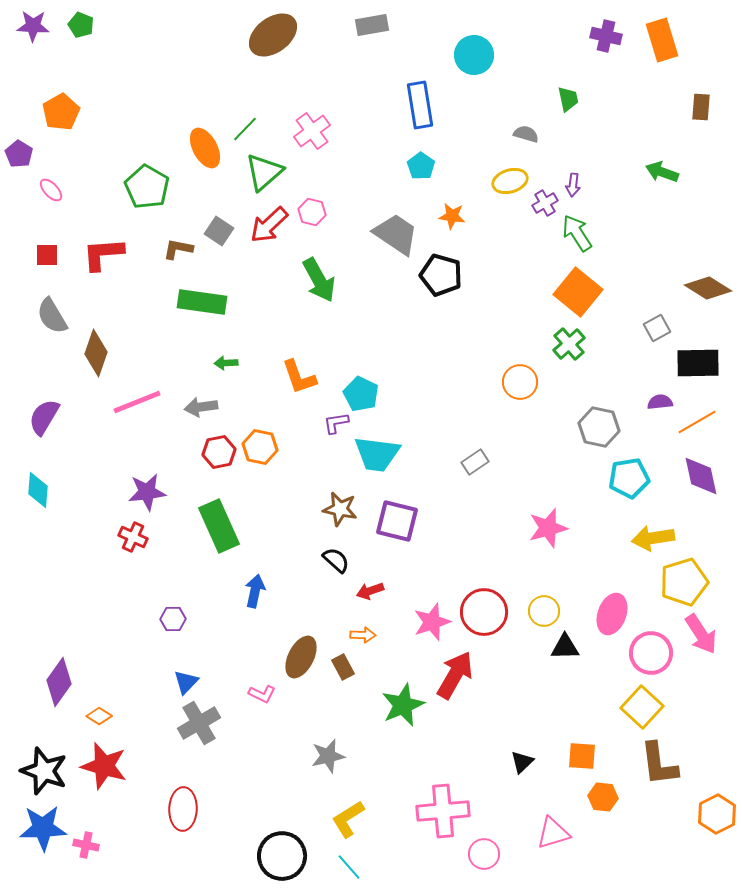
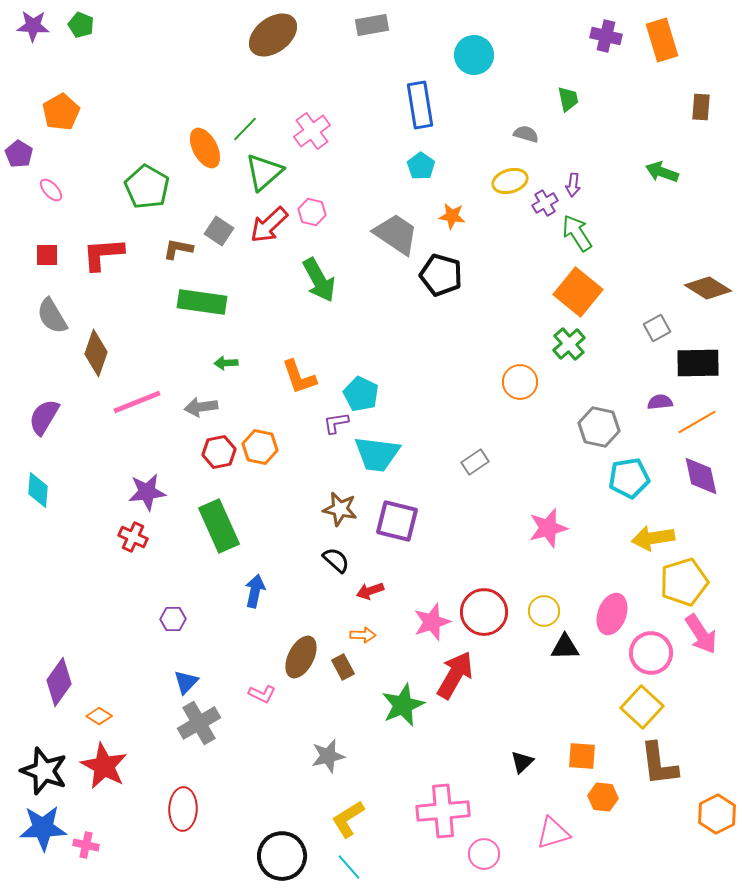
red star at (104, 766): rotated 12 degrees clockwise
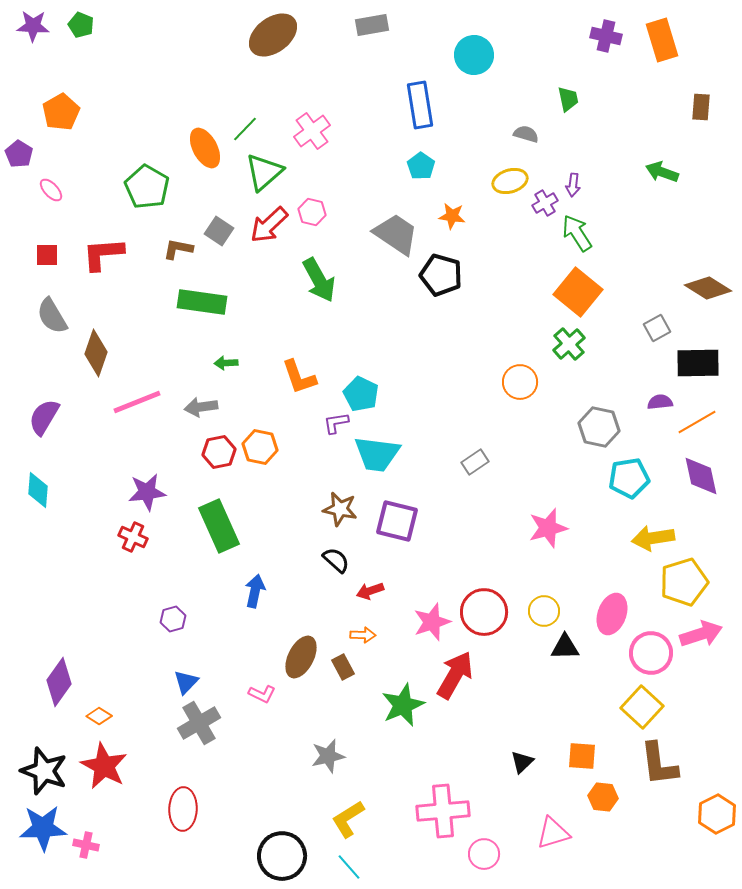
purple hexagon at (173, 619): rotated 15 degrees counterclockwise
pink arrow at (701, 634): rotated 75 degrees counterclockwise
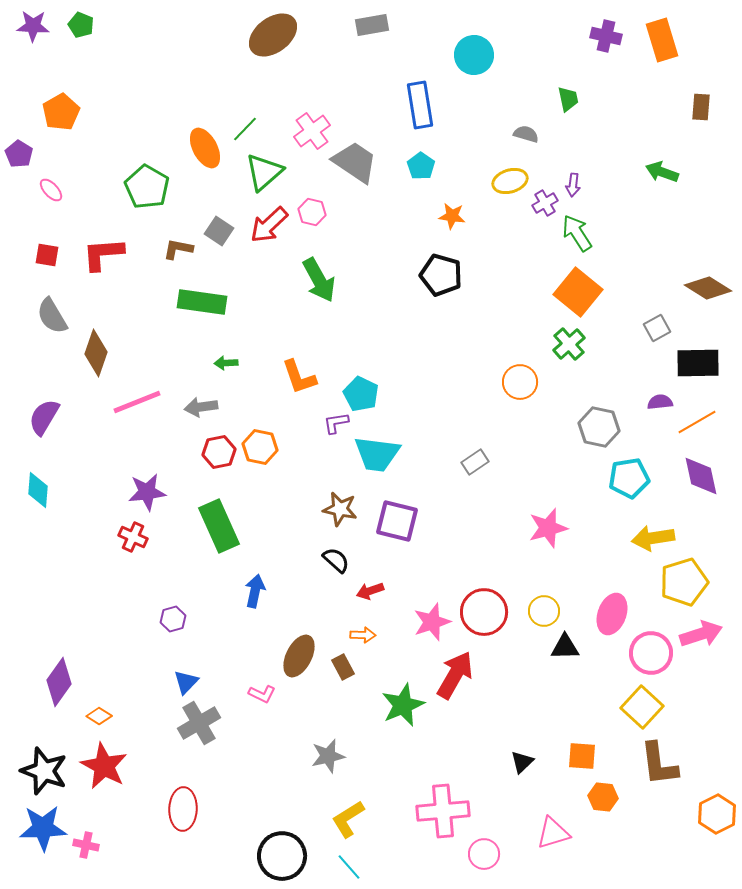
gray trapezoid at (396, 234): moved 41 px left, 72 px up
red square at (47, 255): rotated 10 degrees clockwise
brown ellipse at (301, 657): moved 2 px left, 1 px up
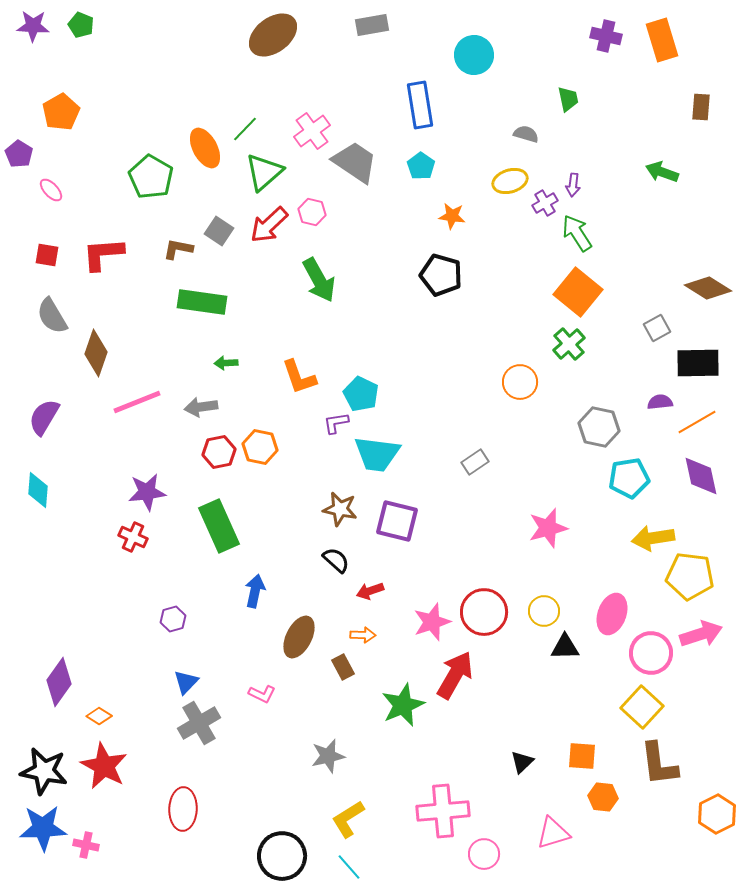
green pentagon at (147, 187): moved 4 px right, 10 px up
yellow pentagon at (684, 582): moved 6 px right, 6 px up; rotated 24 degrees clockwise
brown ellipse at (299, 656): moved 19 px up
black star at (44, 771): rotated 9 degrees counterclockwise
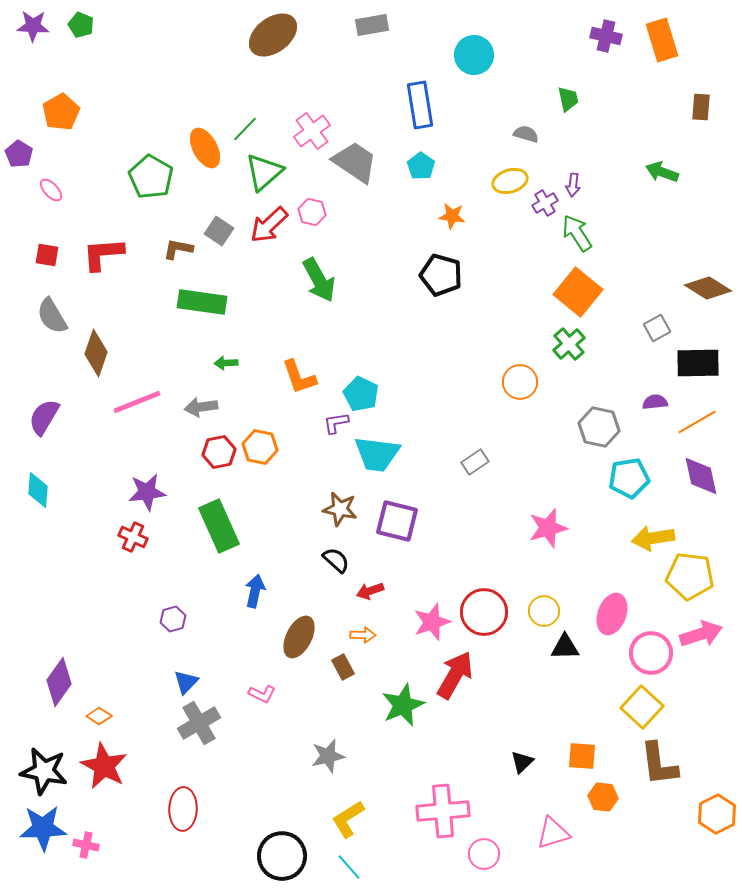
purple semicircle at (660, 402): moved 5 px left
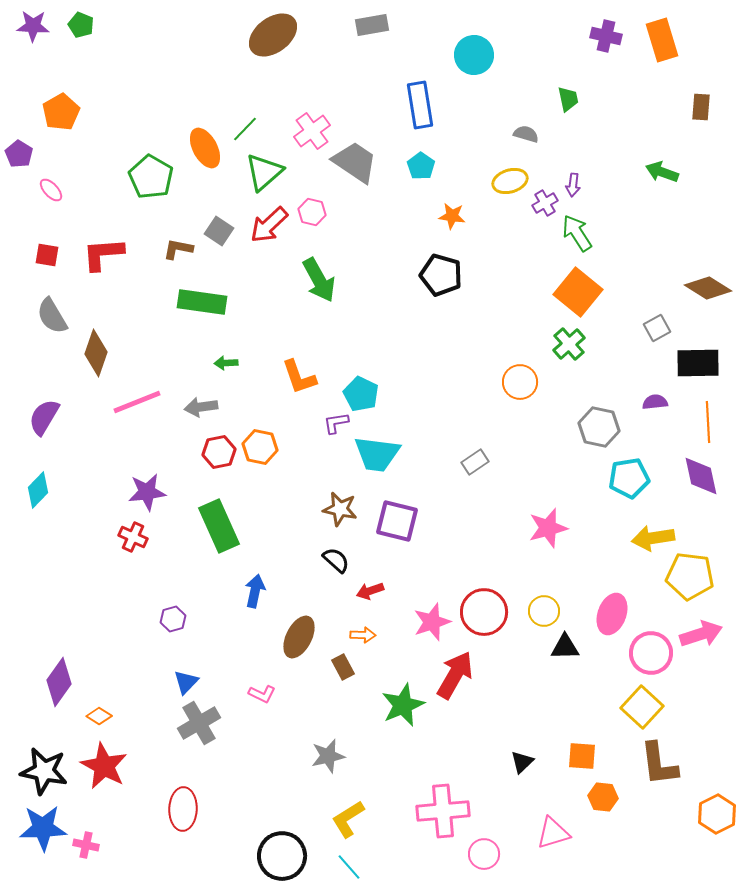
orange line at (697, 422): moved 11 px right; rotated 63 degrees counterclockwise
cyan diamond at (38, 490): rotated 39 degrees clockwise
